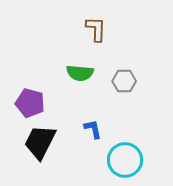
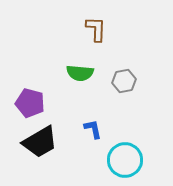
gray hexagon: rotated 10 degrees counterclockwise
black trapezoid: rotated 147 degrees counterclockwise
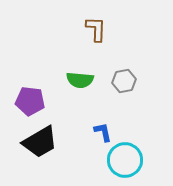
green semicircle: moved 7 px down
purple pentagon: moved 2 px up; rotated 8 degrees counterclockwise
blue L-shape: moved 10 px right, 3 px down
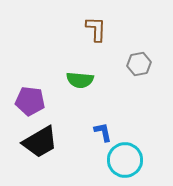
gray hexagon: moved 15 px right, 17 px up
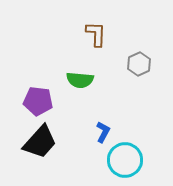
brown L-shape: moved 5 px down
gray hexagon: rotated 15 degrees counterclockwise
purple pentagon: moved 8 px right
blue L-shape: rotated 40 degrees clockwise
black trapezoid: rotated 18 degrees counterclockwise
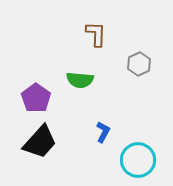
purple pentagon: moved 2 px left, 3 px up; rotated 28 degrees clockwise
cyan circle: moved 13 px right
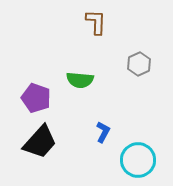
brown L-shape: moved 12 px up
purple pentagon: rotated 16 degrees counterclockwise
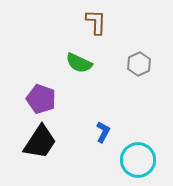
green semicircle: moved 1 px left, 17 px up; rotated 20 degrees clockwise
purple pentagon: moved 5 px right, 1 px down
black trapezoid: rotated 9 degrees counterclockwise
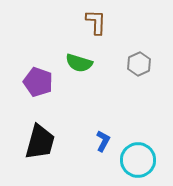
green semicircle: rotated 8 degrees counterclockwise
purple pentagon: moved 3 px left, 17 px up
blue L-shape: moved 9 px down
black trapezoid: rotated 18 degrees counterclockwise
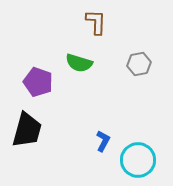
gray hexagon: rotated 15 degrees clockwise
black trapezoid: moved 13 px left, 12 px up
